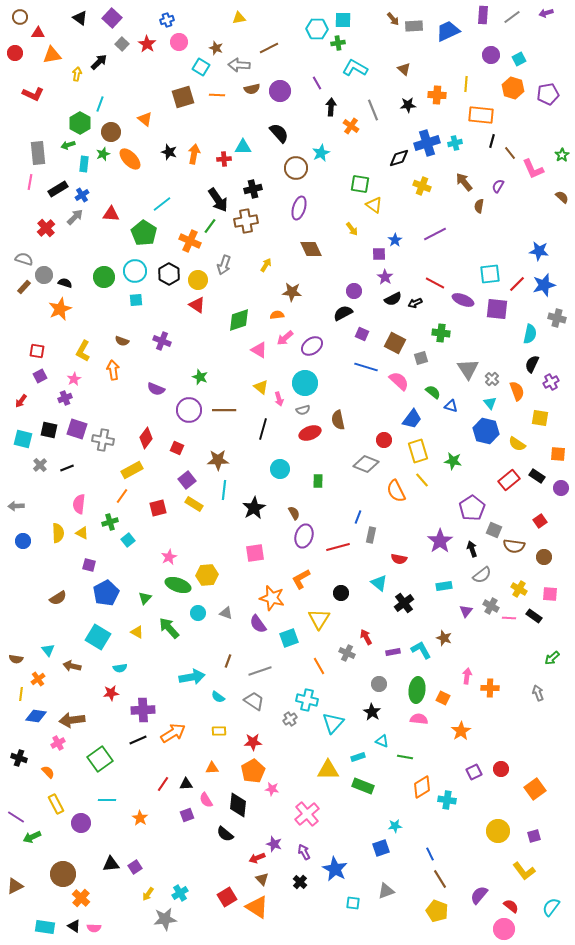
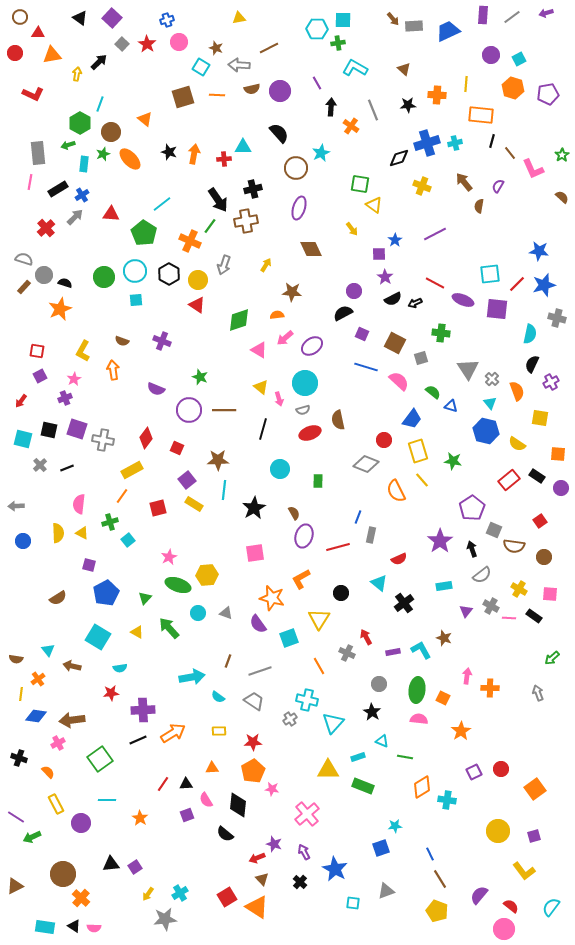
red semicircle at (399, 559): rotated 35 degrees counterclockwise
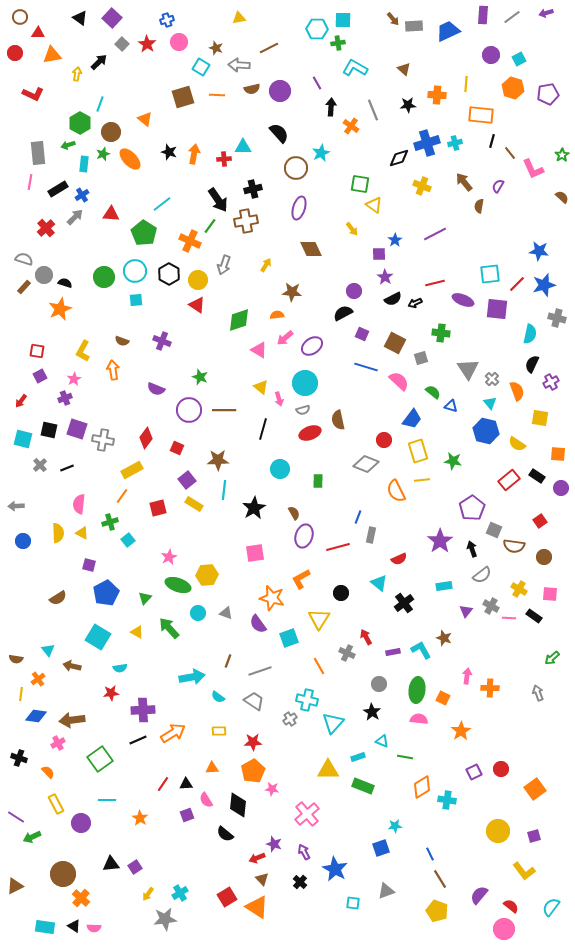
red line at (435, 283): rotated 42 degrees counterclockwise
yellow line at (422, 480): rotated 56 degrees counterclockwise
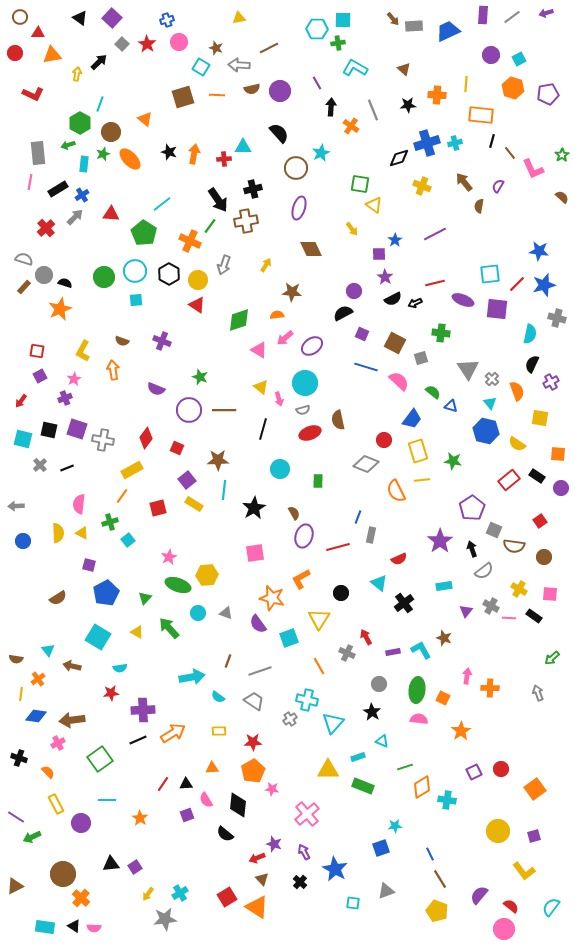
gray semicircle at (482, 575): moved 2 px right, 4 px up
green line at (405, 757): moved 10 px down; rotated 28 degrees counterclockwise
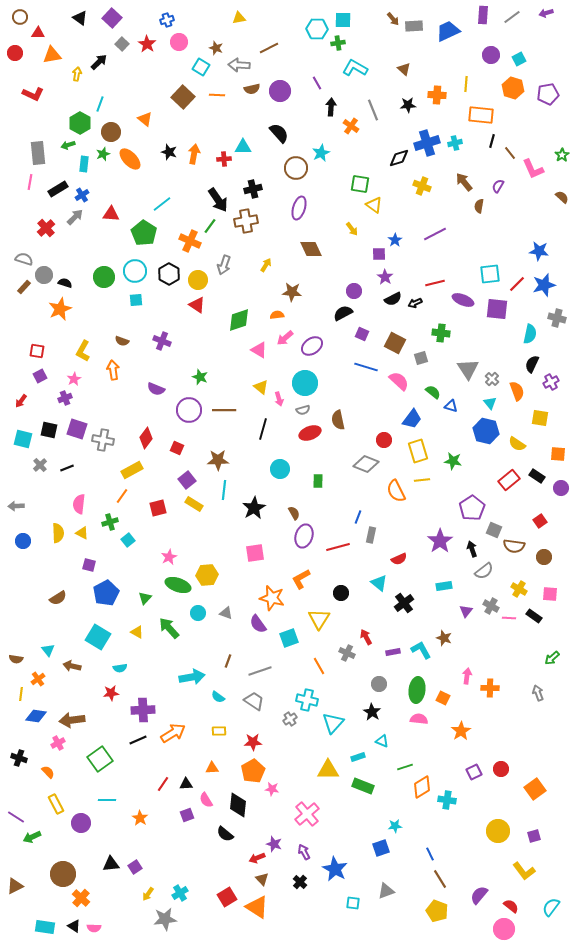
brown square at (183, 97): rotated 30 degrees counterclockwise
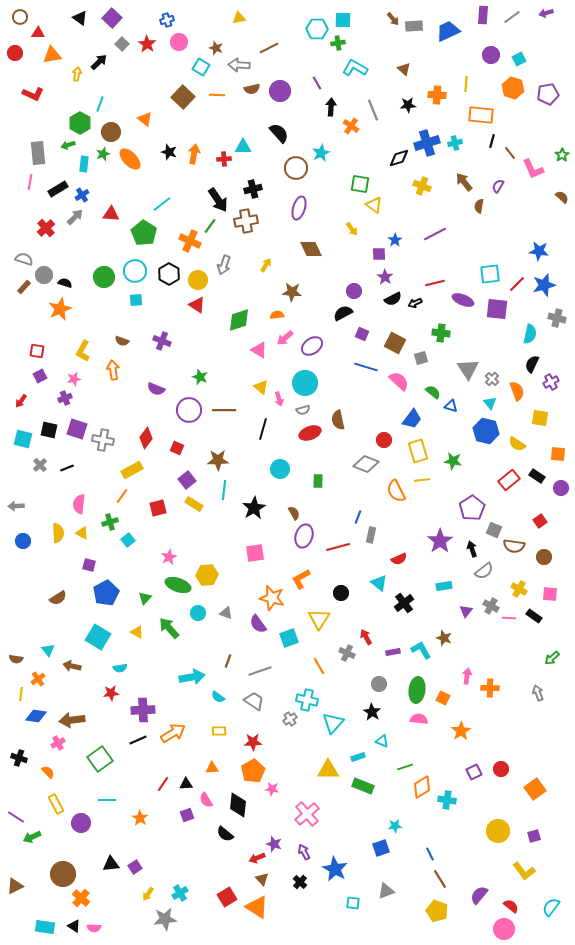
pink star at (74, 379): rotated 16 degrees clockwise
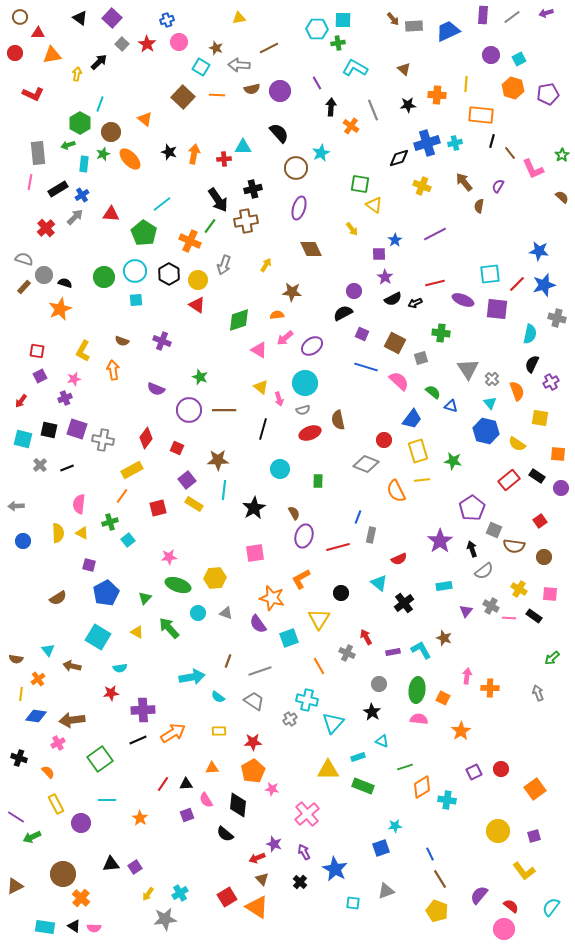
pink star at (169, 557): rotated 21 degrees clockwise
yellow hexagon at (207, 575): moved 8 px right, 3 px down
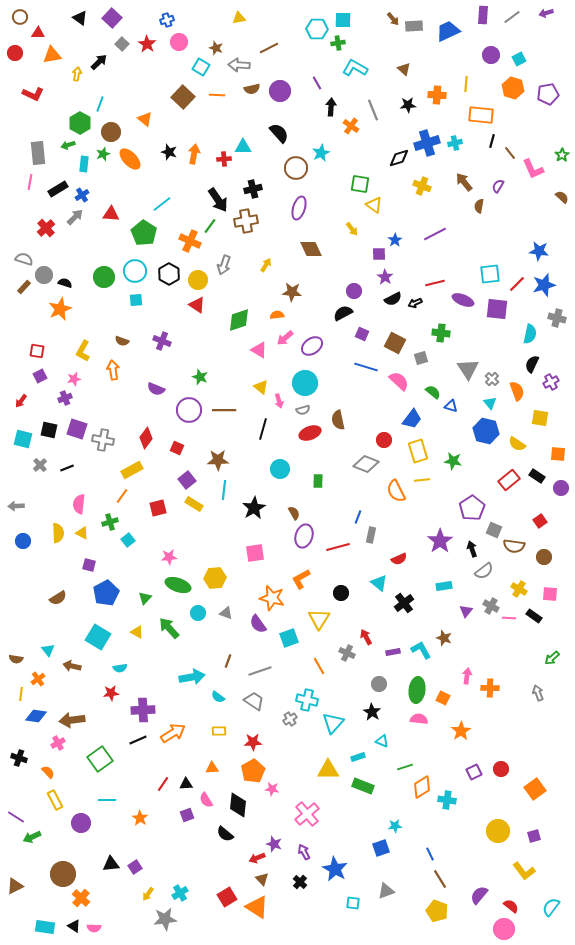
pink arrow at (279, 399): moved 2 px down
yellow rectangle at (56, 804): moved 1 px left, 4 px up
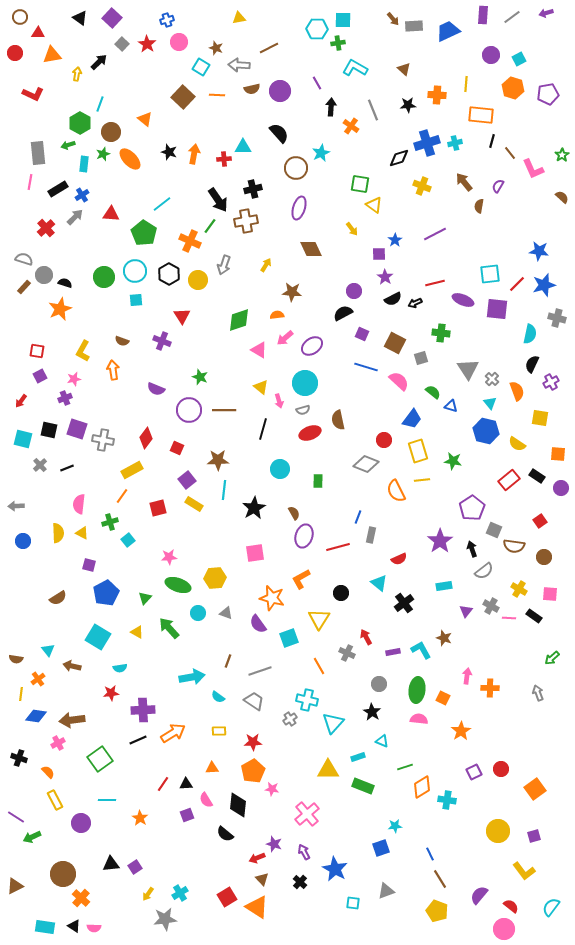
red triangle at (197, 305): moved 15 px left, 11 px down; rotated 24 degrees clockwise
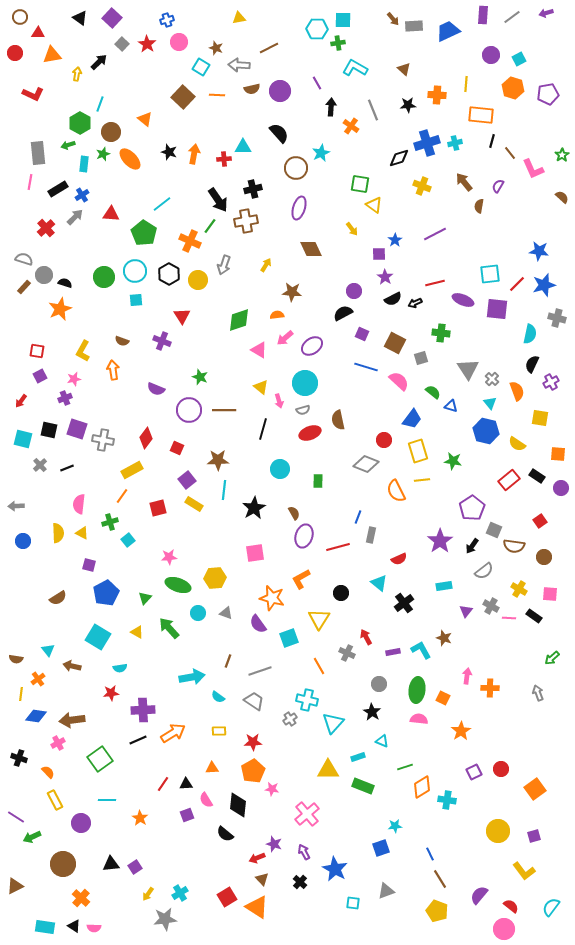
black arrow at (472, 549): moved 3 px up; rotated 126 degrees counterclockwise
brown circle at (63, 874): moved 10 px up
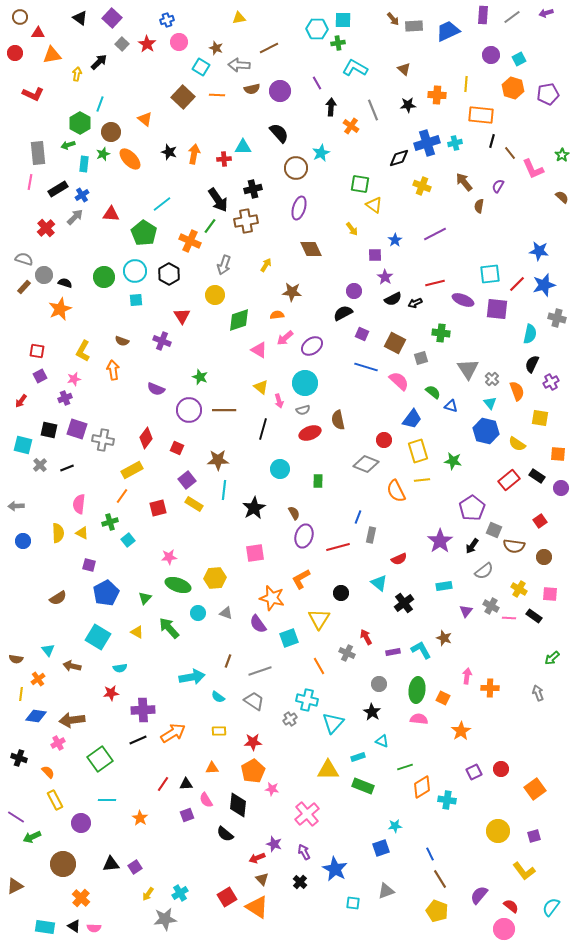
purple square at (379, 254): moved 4 px left, 1 px down
yellow circle at (198, 280): moved 17 px right, 15 px down
cyan square at (23, 439): moved 6 px down
